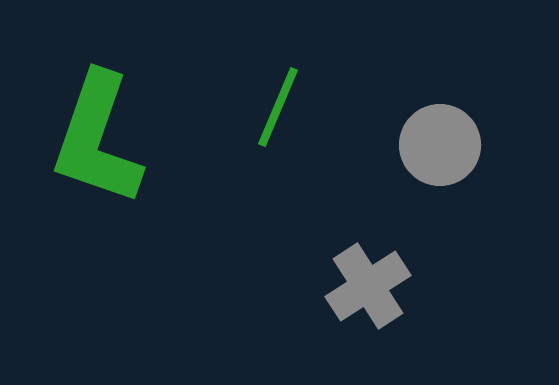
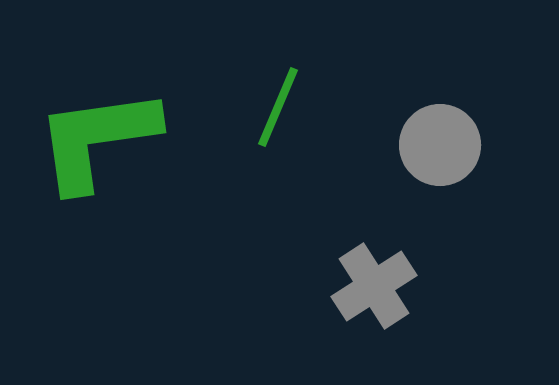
green L-shape: rotated 63 degrees clockwise
gray cross: moved 6 px right
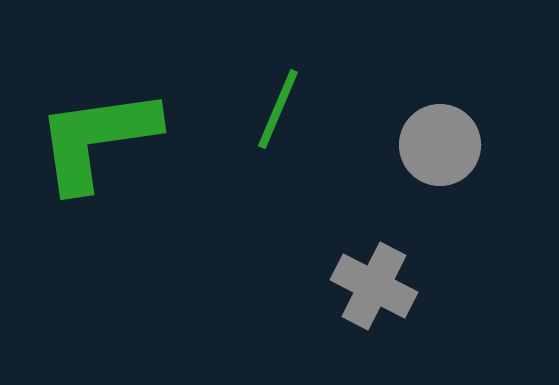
green line: moved 2 px down
gray cross: rotated 30 degrees counterclockwise
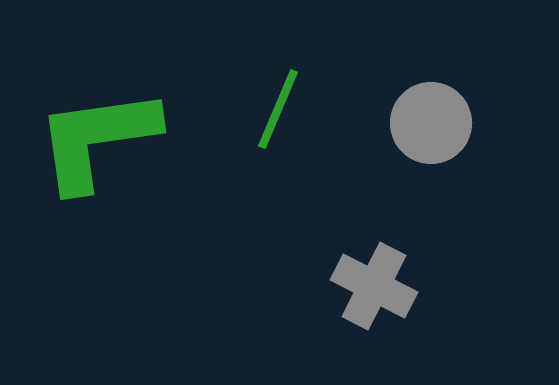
gray circle: moved 9 px left, 22 px up
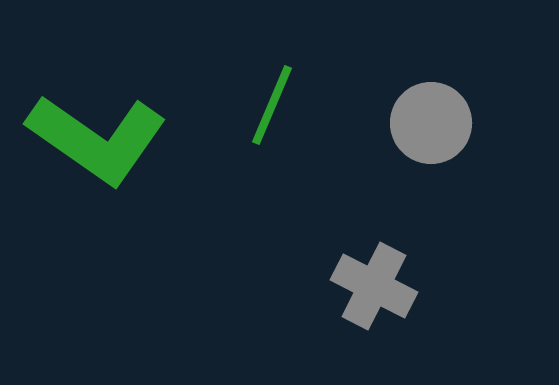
green line: moved 6 px left, 4 px up
green L-shape: rotated 137 degrees counterclockwise
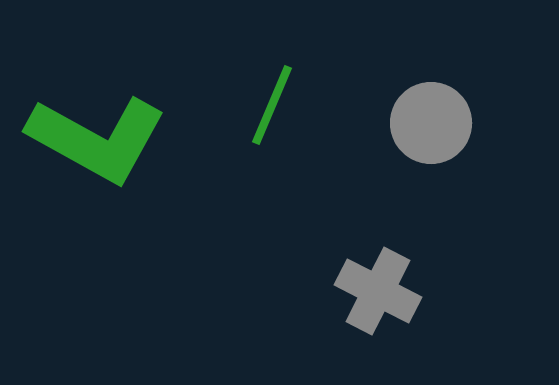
green L-shape: rotated 6 degrees counterclockwise
gray cross: moved 4 px right, 5 px down
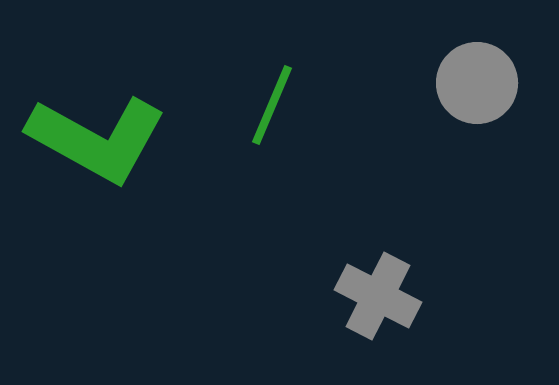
gray circle: moved 46 px right, 40 px up
gray cross: moved 5 px down
